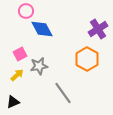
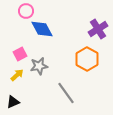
gray line: moved 3 px right
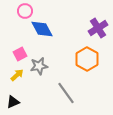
pink circle: moved 1 px left
purple cross: moved 1 px up
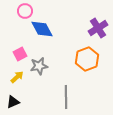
orange hexagon: rotated 10 degrees clockwise
yellow arrow: moved 2 px down
gray line: moved 4 px down; rotated 35 degrees clockwise
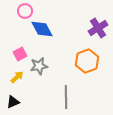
orange hexagon: moved 2 px down
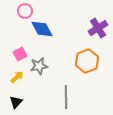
black triangle: moved 3 px right; rotated 24 degrees counterclockwise
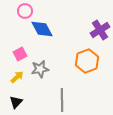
purple cross: moved 2 px right, 2 px down
gray star: moved 1 px right, 3 px down
gray line: moved 4 px left, 3 px down
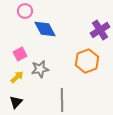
blue diamond: moved 3 px right
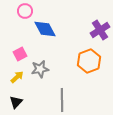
orange hexagon: moved 2 px right
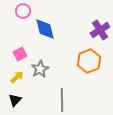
pink circle: moved 2 px left
blue diamond: rotated 15 degrees clockwise
gray star: rotated 18 degrees counterclockwise
black triangle: moved 1 px left, 2 px up
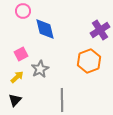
pink square: moved 1 px right
